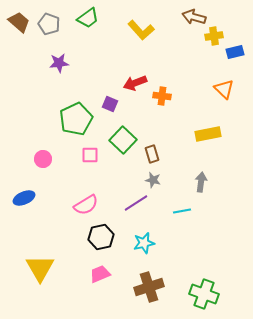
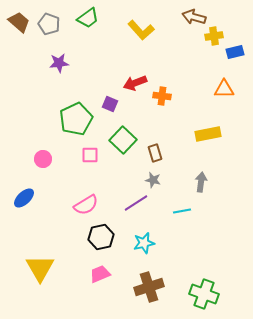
orange triangle: rotated 45 degrees counterclockwise
brown rectangle: moved 3 px right, 1 px up
blue ellipse: rotated 20 degrees counterclockwise
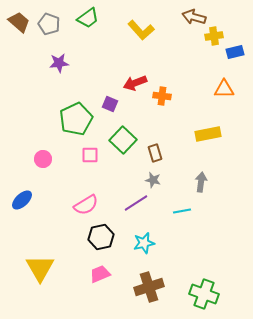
blue ellipse: moved 2 px left, 2 px down
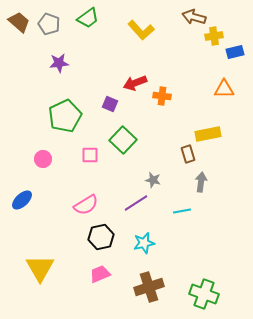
green pentagon: moved 11 px left, 3 px up
brown rectangle: moved 33 px right, 1 px down
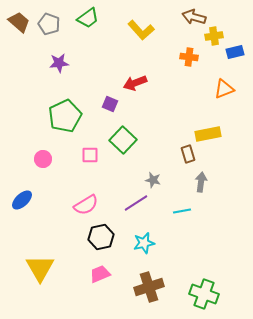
orange triangle: rotated 20 degrees counterclockwise
orange cross: moved 27 px right, 39 px up
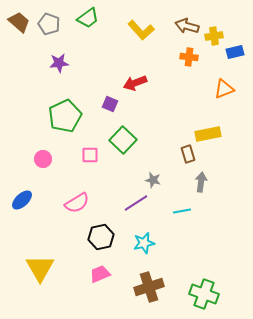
brown arrow: moved 7 px left, 9 px down
pink semicircle: moved 9 px left, 2 px up
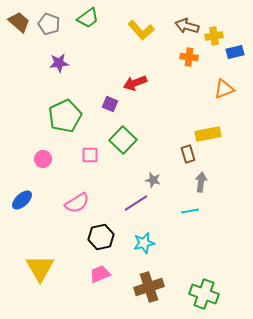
cyan line: moved 8 px right
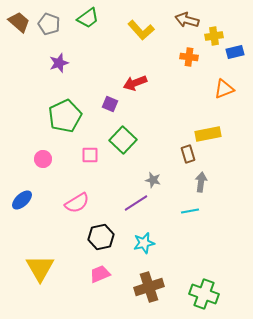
brown arrow: moved 6 px up
purple star: rotated 12 degrees counterclockwise
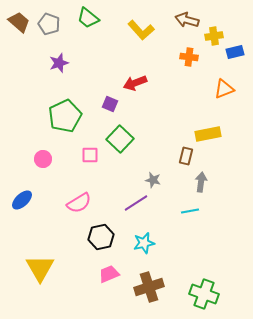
green trapezoid: rotated 75 degrees clockwise
green square: moved 3 px left, 1 px up
brown rectangle: moved 2 px left, 2 px down; rotated 30 degrees clockwise
pink semicircle: moved 2 px right
pink trapezoid: moved 9 px right
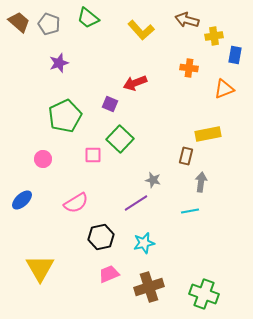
blue rectangle: moved 3 px down; rotated 66 degrees counterclockwise
orange cross: moved 11 px down
pink square: moved 3 px right
pink semicircle: moved 3 px left
